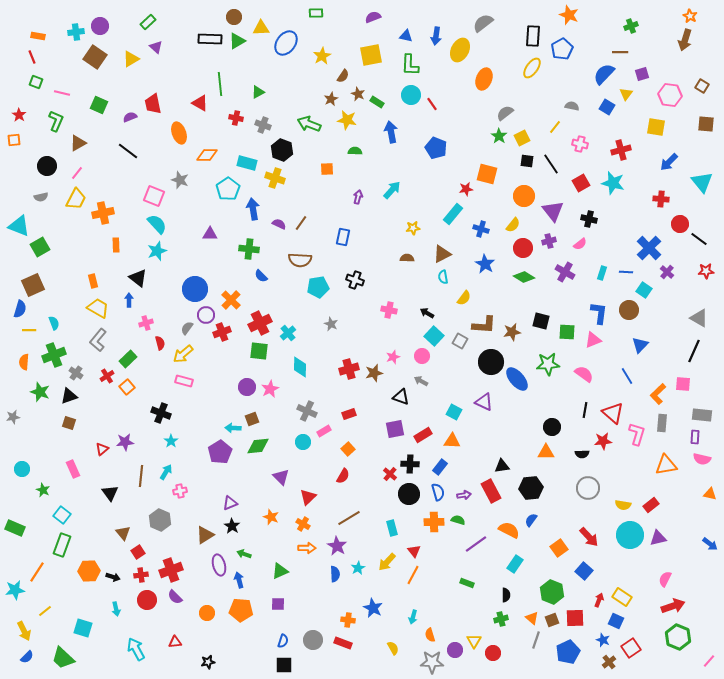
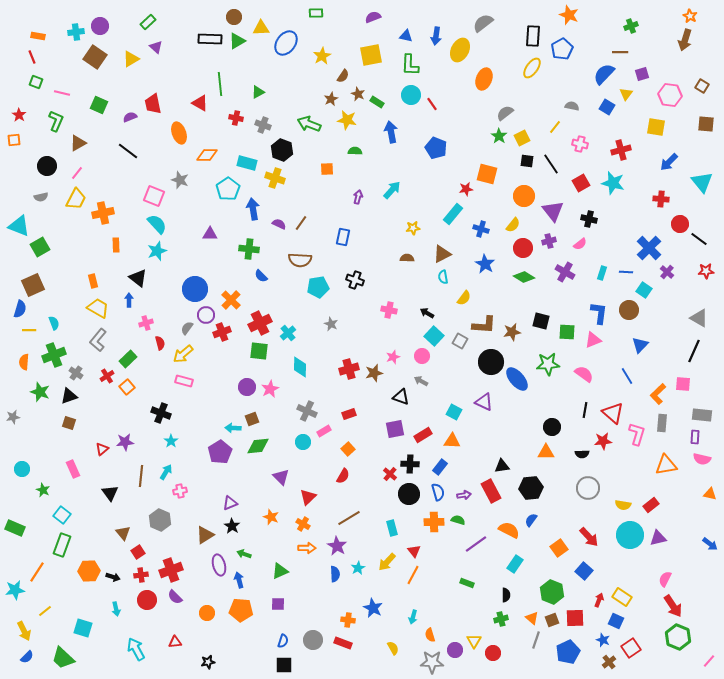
red arrow at (673, 606): rotated 75 degrees clockwise
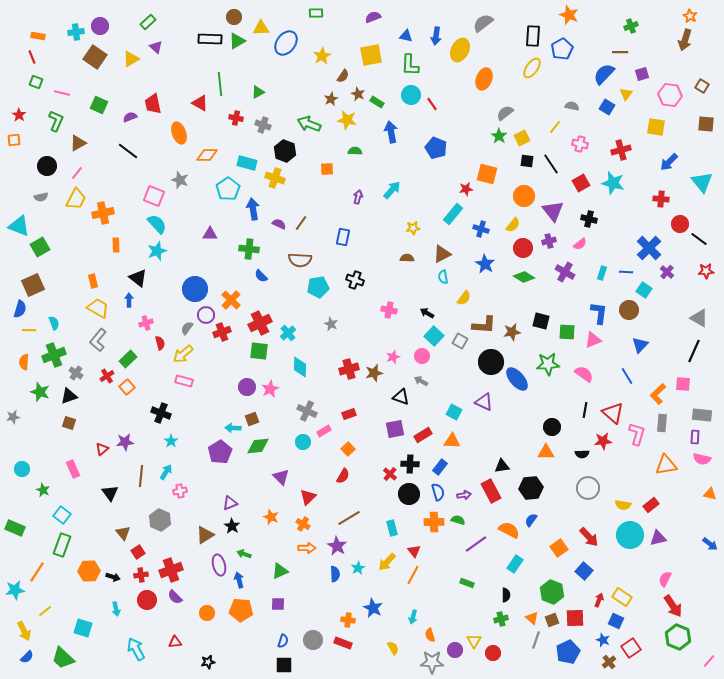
black hexagon at (282, 150): moved 3 px right, 1 px down
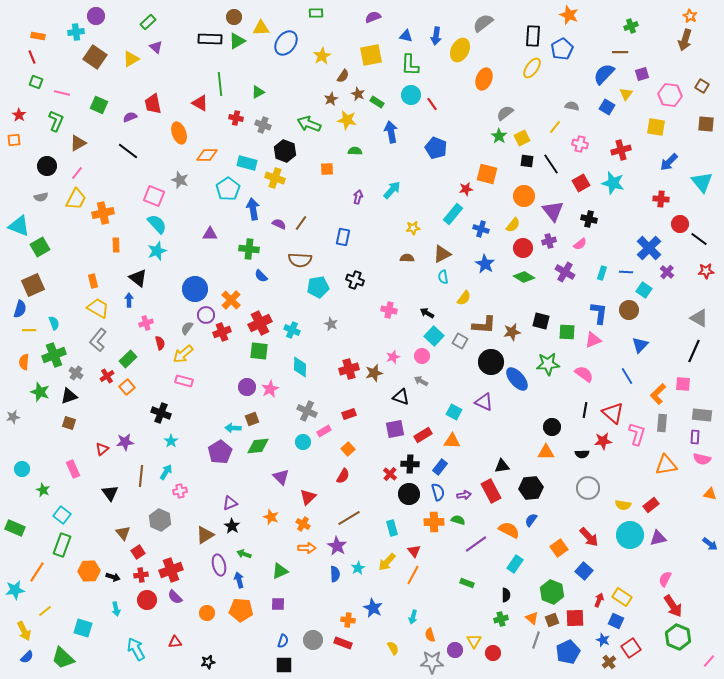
purple circle at (100, 26): moved 4 px left, 10 px up
cyan cross at (288, 333): moved 4 px right, 3 px up; rotated 28 degrees counterclockwise
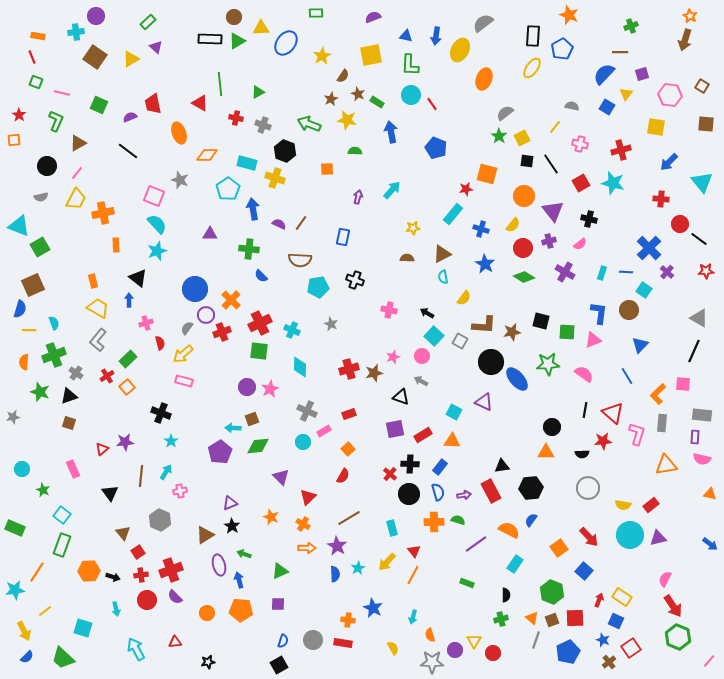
red rectangle at (343, 643): rotated 12 degrees counterclockwise
black square at (284, 665): moved 5 px left; rotated 30 degrees counterclockwise
